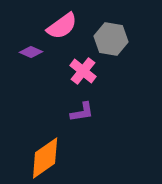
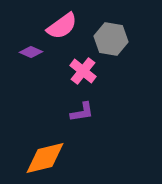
orange diamond: rotated 21 degrees clockwise
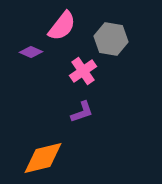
pink semicircle: rotated 16 degrees counterclockwise
pink cross: rotated 16 degrees clockwise
purple L-shape: rotated 10 degrees counterclockwise
orange diamond: moved 2 px left
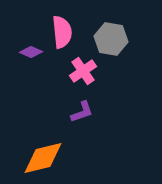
pink semicircle: moved 6 px down; rotated 44 degrees counterclockwise
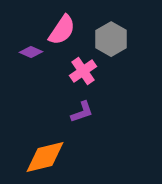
pink semicircle: moved 2 px up; rotated 40 degrees clockwise
gray hexagon: rotated 20 degrees clockwise
orange diamond: moved 2 px right, 1 px up
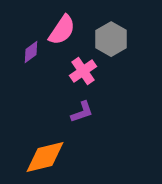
purple diamond: rotated 60 degrees counterclockwise
